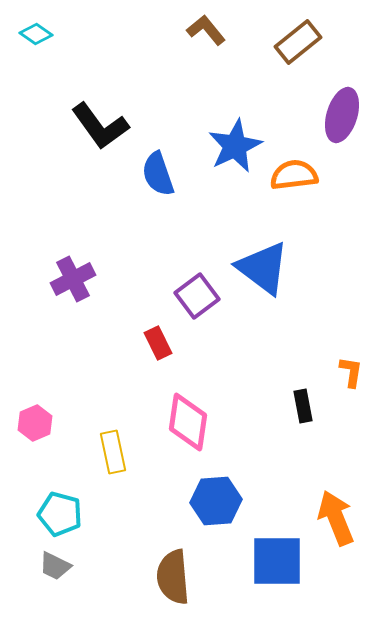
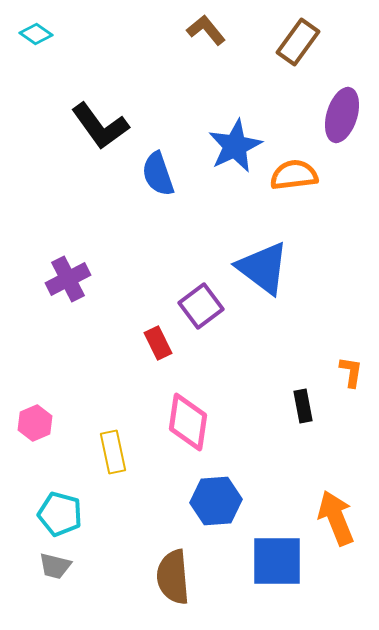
brown rectangle: rotated 15 degrees counterclockwise
purple cross: moved 5 px left
purple square: moved 4 px right, 10 px down
gray trapezoid: rotated 12 degrees counterclockwise
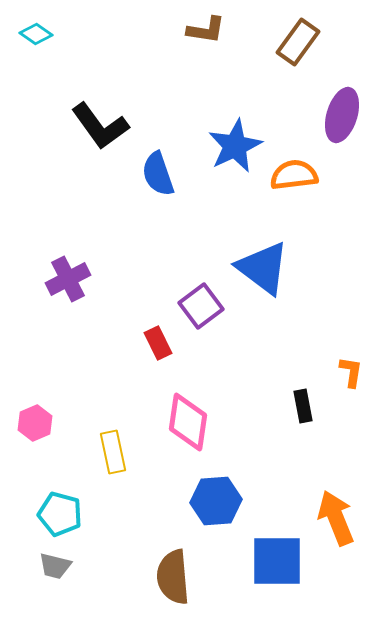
brown L-shape: rotated 138 degrees clockwise
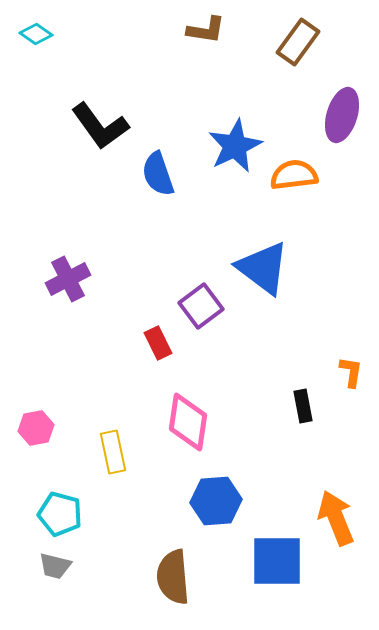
pink hexagon: moved 1 px right, 5 px down; rotated 12 degrees clockwise
